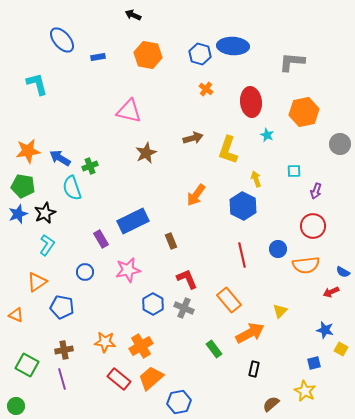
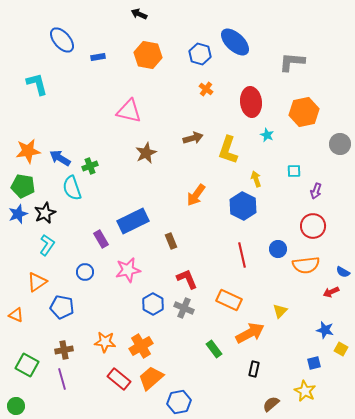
black arrow at (133, 15): moved 6 px right, 1 px up
blue ellipse at (233, 46): moved 2 px right, 4 px up; rotated 40 degrees clockwise
orange rectangle at (229, 300): rotated 25 degrees counterclockwise
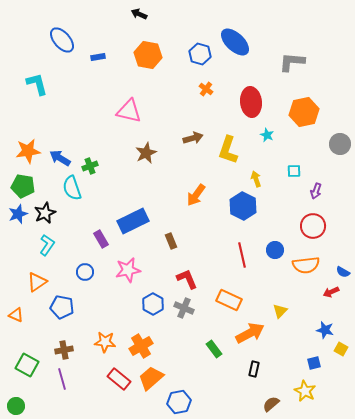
blue circle at (278, 249): moved 3 px left, 1 px down
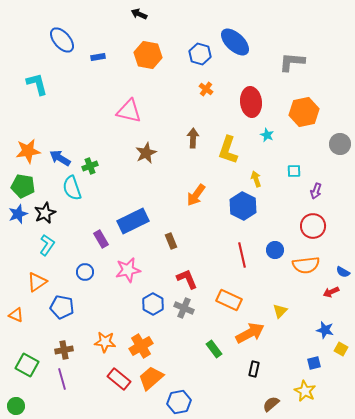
brown arrow at (193, 138): rotated 72 degrees counterclockwise
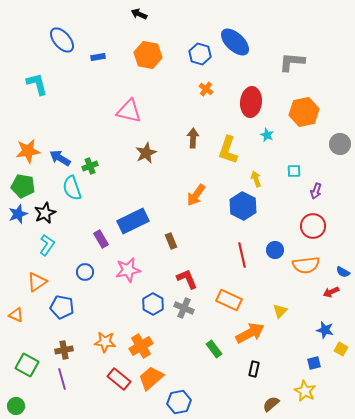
red ellipse at (251, 102): rotated 12 degrees clockwise
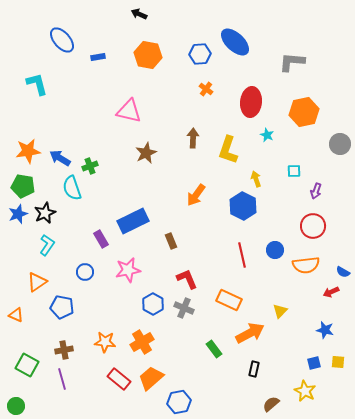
blue hexagon at (200, 54): rotated 20 degrees counterclockwise
orange cross at (141, 346): moved 1 px right, 4 px up
yellow square at (341, 349): moved 3 px left, 13 px down; rotated 24 degrees counterclockwise
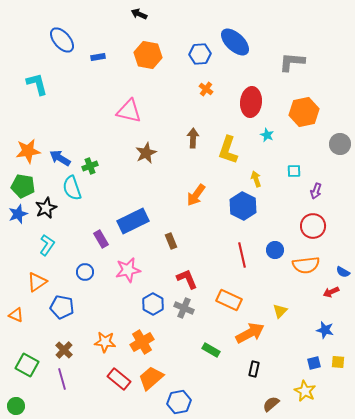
black star at (45, 213): moved 1 px right, 5 px up
green rectangle at (214, 349): moved 3 px left, 1 px down; rotated 24 degrees counterclockwise
brown cross at (64, 350): rotated 36 degrees counterclockwise
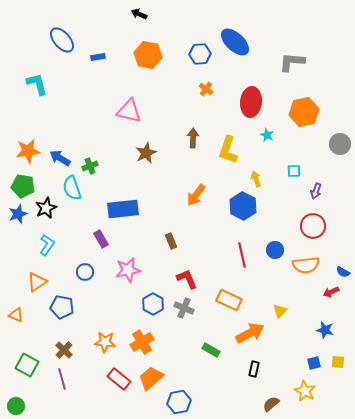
blue rectangle at (133, 221): moved 10 px left, 12 px up; rotated 20 degrees clockwise
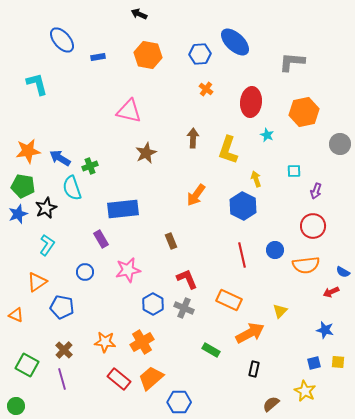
blue hexagon at (179, 402): rotated 10 degrees clockwise
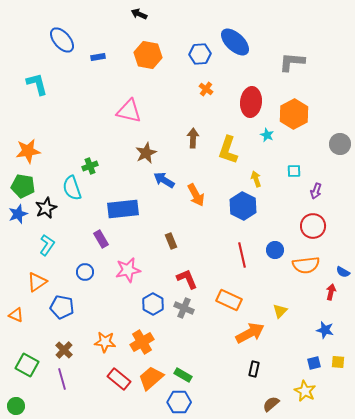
orange hexagon at (304, 112): moved 10 px left, 2 px down; rotated 16 degrees counterclockwise
blue arrow at (60, 158): moved 104 px right, 22 px down
orange arrow at (196, 195): rotated 65 degrees counterclockwise
red arrow at (331, 292): rotated 126 degrees clockwise
green rectangle at (211, 350): moved 28 px left, 25 px down
